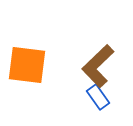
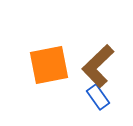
orange square: moved 22 px right; rotated 18 degrees counterclockwise
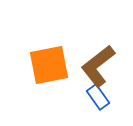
brown L-shape: rotated 6 degrees clockwise
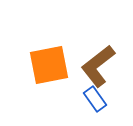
blue rectangle: moved 3 px left, 2 px down
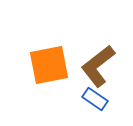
blue rectangle: rotated 20 degrees counterclockwise
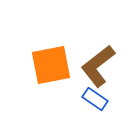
orange square: moved 2 px right
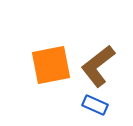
blue rectangle: moved 6 px down; rotated 10 degrees counterclockwise
